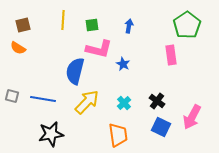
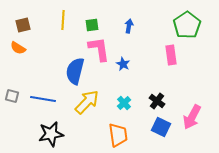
pink L-shape: rotated 112 degrees counterclockwise
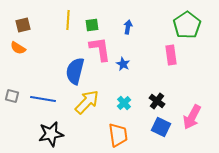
yellow line: moved 5 px right
blue arrow: moved 1 px left, 1 px down
pink L-shape: moved 1 px right
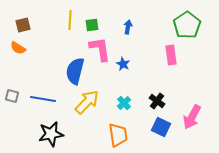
yellow line: moved 2 px right
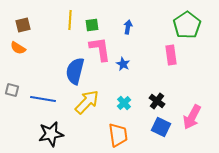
gray square: moved 6 px up
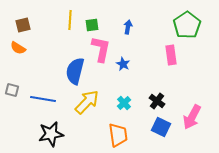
pink L-shape: moved 1 px right; rotated 20 degrees clockwise
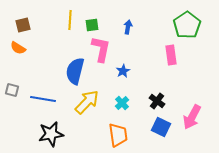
blue star: moved 7 px down; rotated 16 degrees clockwise
cyan cross: moved 2 px left
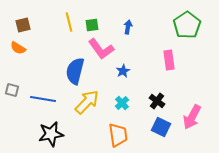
yellow line: moved 1 px left, 2 px down; rotated 18 degrees counterclockwise
pink L-shape: rotated 132 degrees clockwise
pink rectangle: moved 2 px left, 5 px down
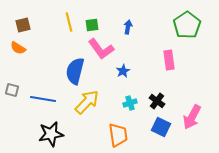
cyan cross: moved 8 px right; rotated 24 degrees clockwise
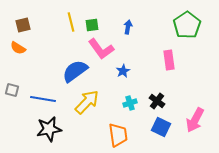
yellow line: moved 2 px right
blue semicircle: rotated 40 degrees clockwise
pink arrow: moved 3 px right, 3 px down
black star: moved 2 px left, 5 px up
